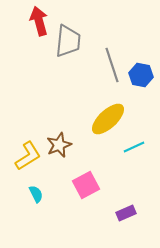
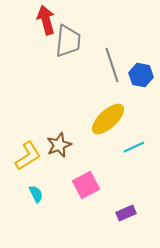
red arrow: moved 7 px right, 1 px up
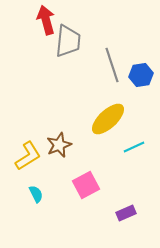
blue hexagon: rotated 20 degrees counterclockwise
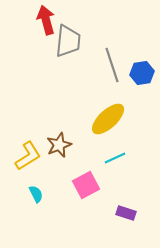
blue hexagon: moved 1 px right, 2 px up
cyan line: moved 19 px left, 11 px down
purple rectangle: rotated 42 degrees clockwise
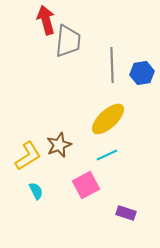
gray line: rotated 16 degrees clockwise
cyan line: moved 8 px left, 3 px up
cyan semicircle: moved 3 px up
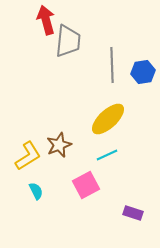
blue hexagon: moved 1 px right, 1 px up
purple rectangle: moved 7 px right
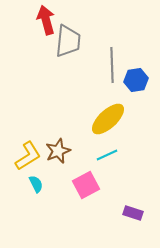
blue hexagon: moved 7 px left, 8 px down
brown star: moved 1 px left, 6 px down
cyan semicircle: moved 7 px up
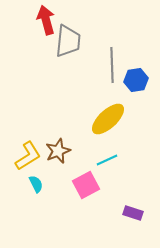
cyan line: moved 5 px down
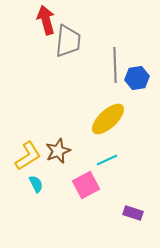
gray line: moved 3 px right
blue hexagon: moved 1 px right, 2 px up
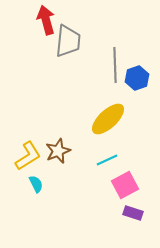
blue hexagon: rotated 10 degrees counterclockwise
pink square: moved 39 px right
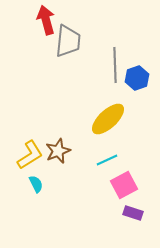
yellow L-shape: moved 2 px right, 1 px up
pink square: moved 1 px left
